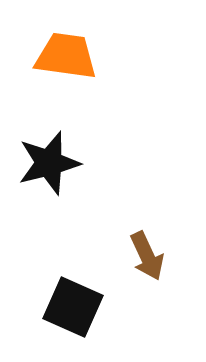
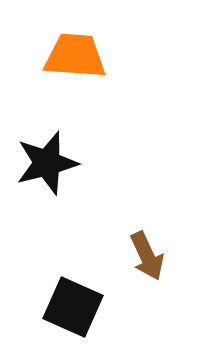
orange trapezoid: moved 9 px right; rotated 4 degrees counterclockwise
black star: moved 2 px left
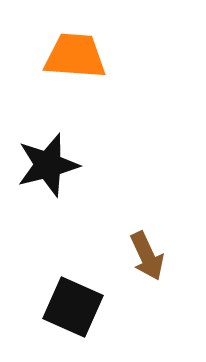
black star: moved 1 px right, 2 px down
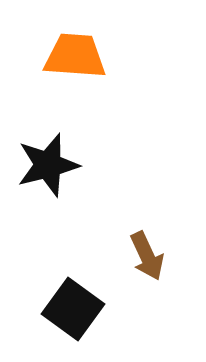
black square: moved 2 px down; rotated 12 degrees clockwise
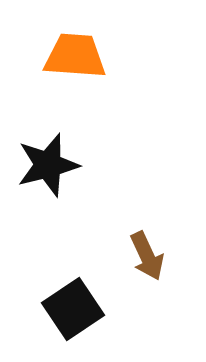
black square: rotated 20 degrees clockwise
